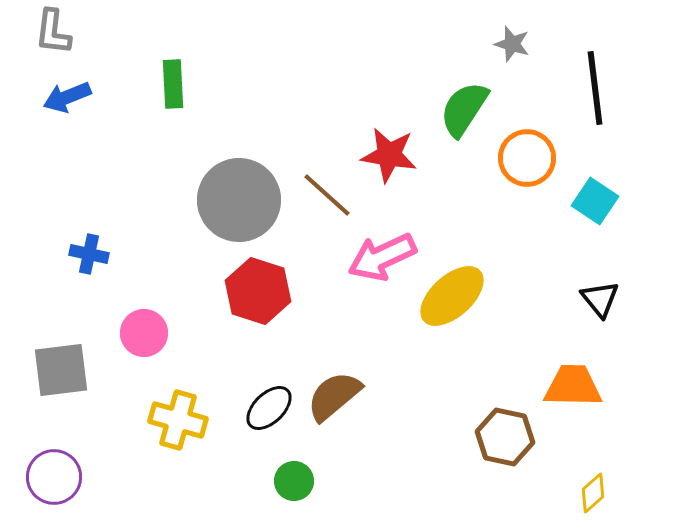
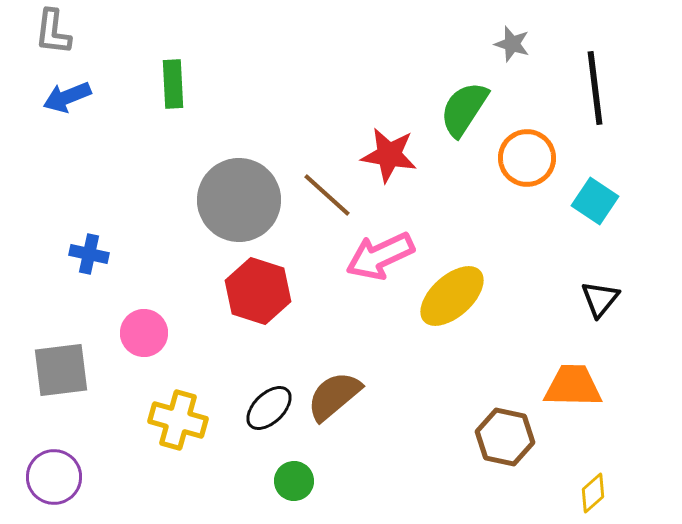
pink arrow: moved 2 px left, 1 px up
black triangle: rotated 18 degrees clockwise
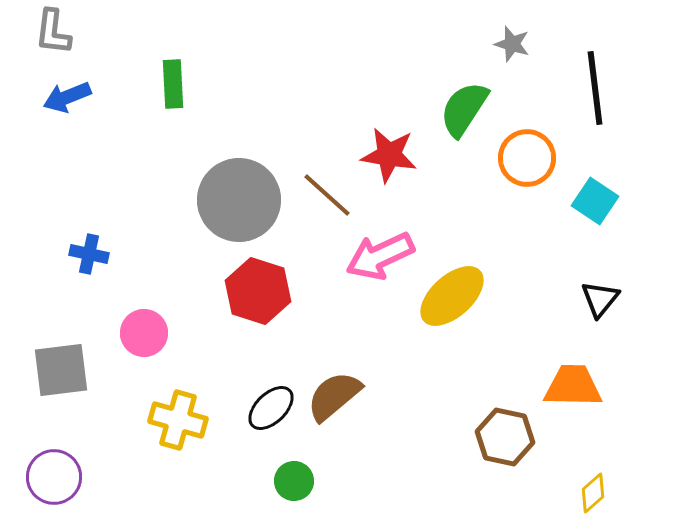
black ellipse: moved 2 px right
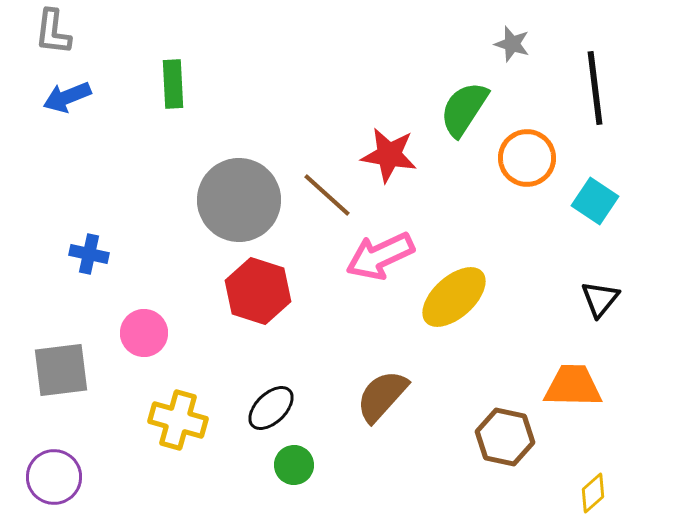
yellow ellipse: moved 2 px right, 1 px down
brown semicircle: moved 48 px right; rotated 8 degrees counterclockwise
green circle: moved 16 px up
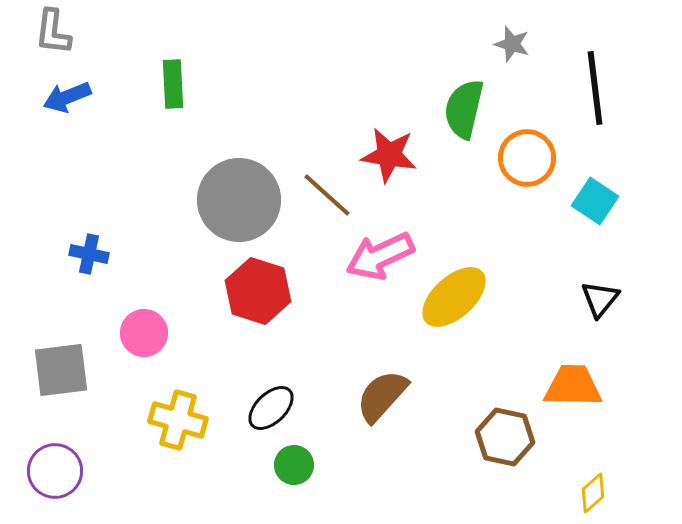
green semicircle: rotated 20 degrees counterclockwise
purple circle: moved 1 px right, 6 px up
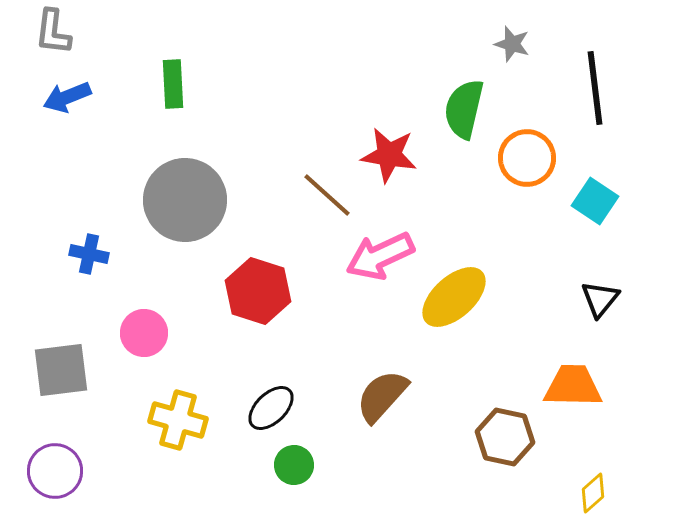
gray circle: moved 54 px left
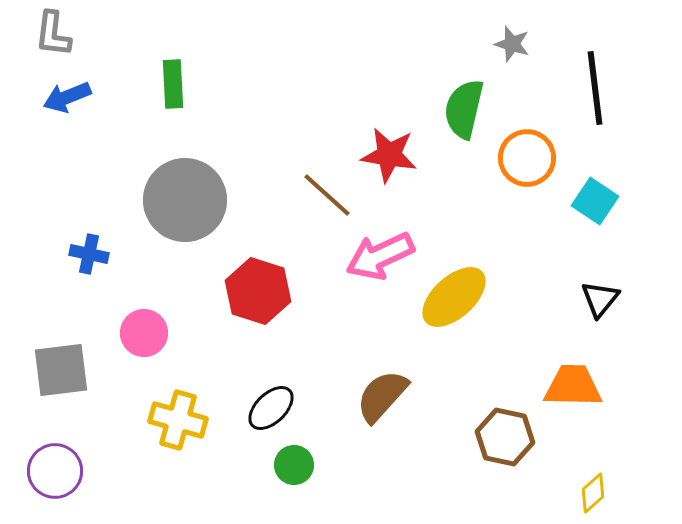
gray L-shape: moved 2 px down
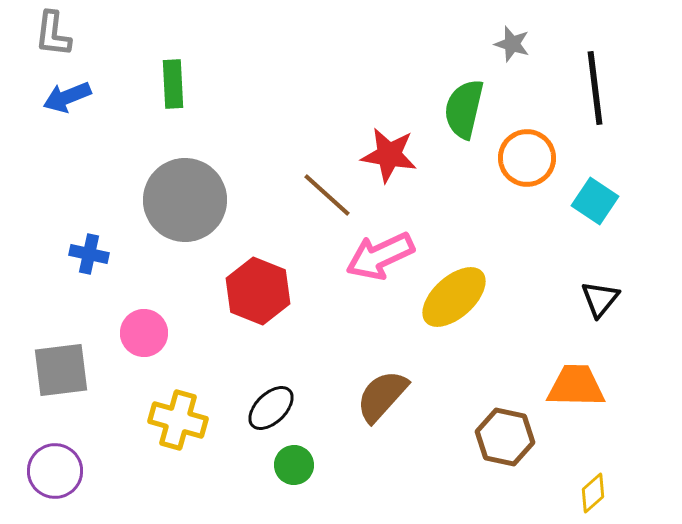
red hexagon: rotated 4 degrees clockwise
orange trapezoid: moved 3 px right
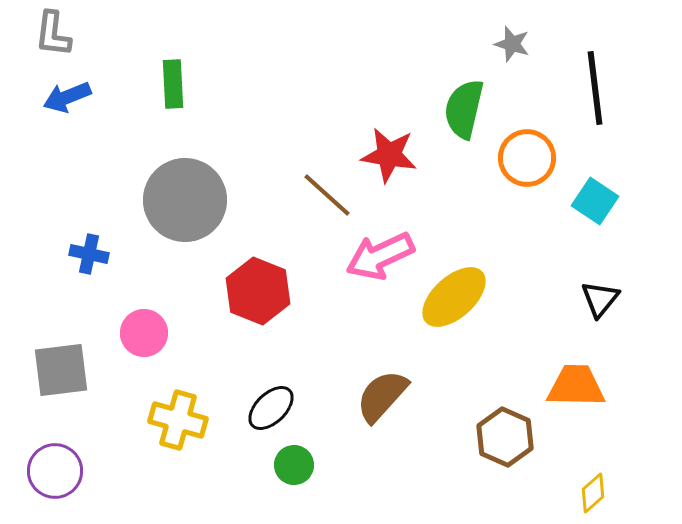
brown hexagon: rotated 12 degrees clockwise
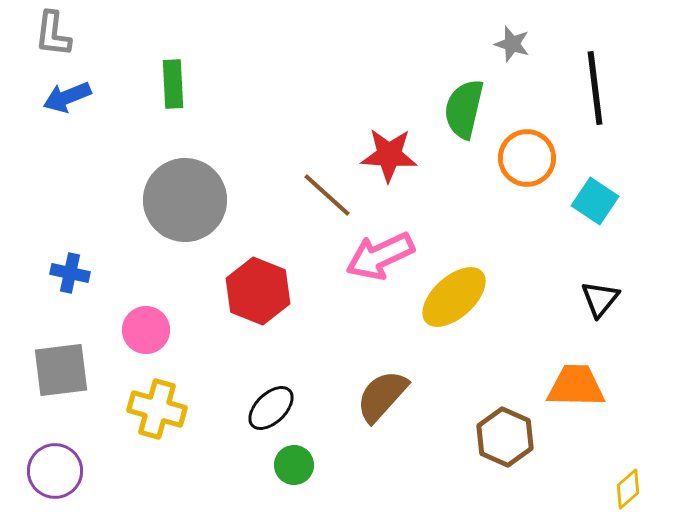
red star: rotated 6 degrees counterclockwise
blue cross: moved 19 px left, 19 px down
pink circle: moved 2 px right, 3 px up
yellow cross: moved 21 px left, 11 px up
yellow diamond: moved 35 px right, 4 px up
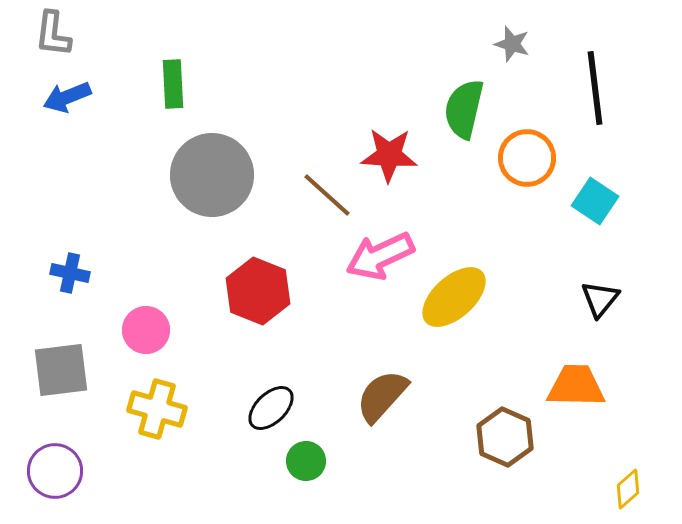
gray circle: moved 27 px right, 25 px up
green circle: moved 12 px right, 4 px up
